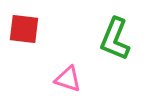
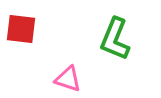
red square: moved 3 px left
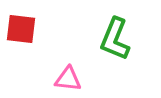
pink triangle: rotated 12 degrees counterclockwise
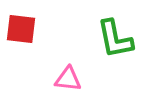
green L-shape: rotated 33 degrees counterclockwise
